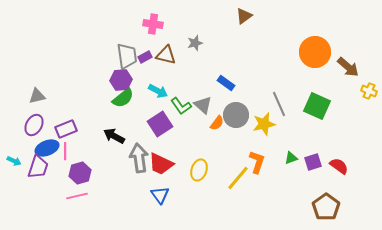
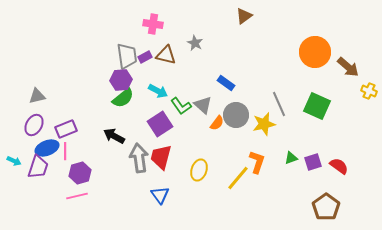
gray star at (195, 43): rotated 28 degrees counterclockwise
red trapezoid at (161, 164): moved 7 px up; rotated 80 degrees clockwise
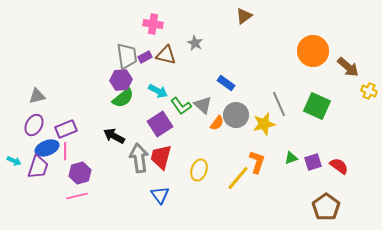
orange circle at (315, 52): moved 2 px left, 1 px up
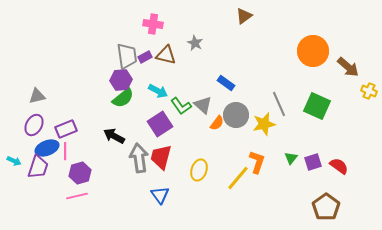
green triangle at (291, 158): rotated 32 degrees counterclockwise
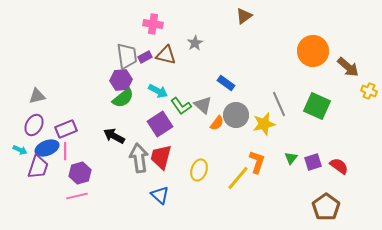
gray star at (195, 43): rotated 14 degrees clockwise
cyan arrow at (14, 161): moved 6 px right, 11 px up
blue triangle at (160, 195): rotated 12 degrees counterclockwise
